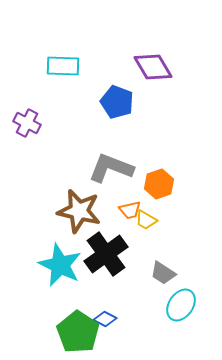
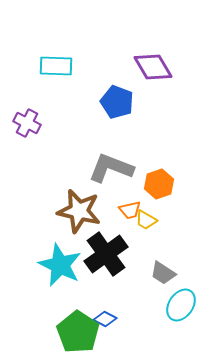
cyan rectangle: moved 7 px left
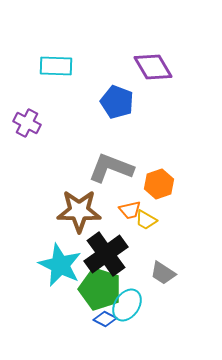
brown star: rotated 12 degrees counterclockwise
cyan ellipse: moved 54 px left
green pentagon: moved 22 px right, 43 px up; rotated 15 degrees counterclockwise
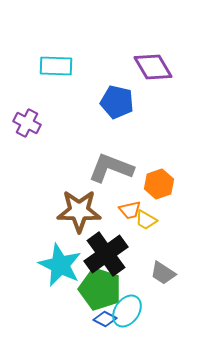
blue pentagon: rotated 8 degrees counterclockwise
cyan ellipse: moved 6 px down
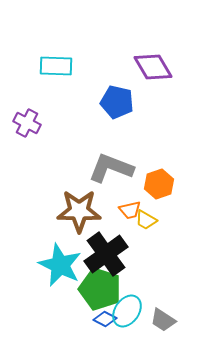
gray trapezoid: moved 47 px down
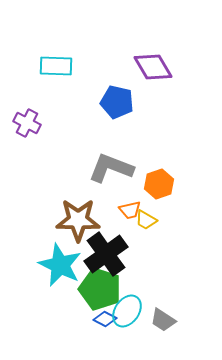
brown star: moved 1 px left, 9 px down
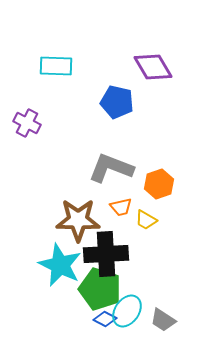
orange trapezoid: moved 9 px left, 3 px up
black cross: rotated 33 degrees clockwise
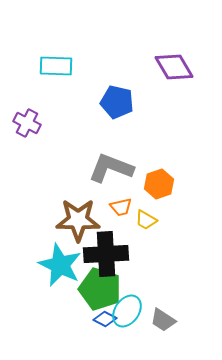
purple diamond: moved 21 px right
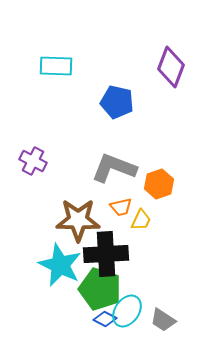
purple diamond: moved 3 px left; rotated 51 degrees clockwise
purple cross: moved 6 px right, 38 px down
gray L-shape: moved 3 px right
yellow trapezoid: moved 5 px left; rotated 95 degrees counterclockwise
